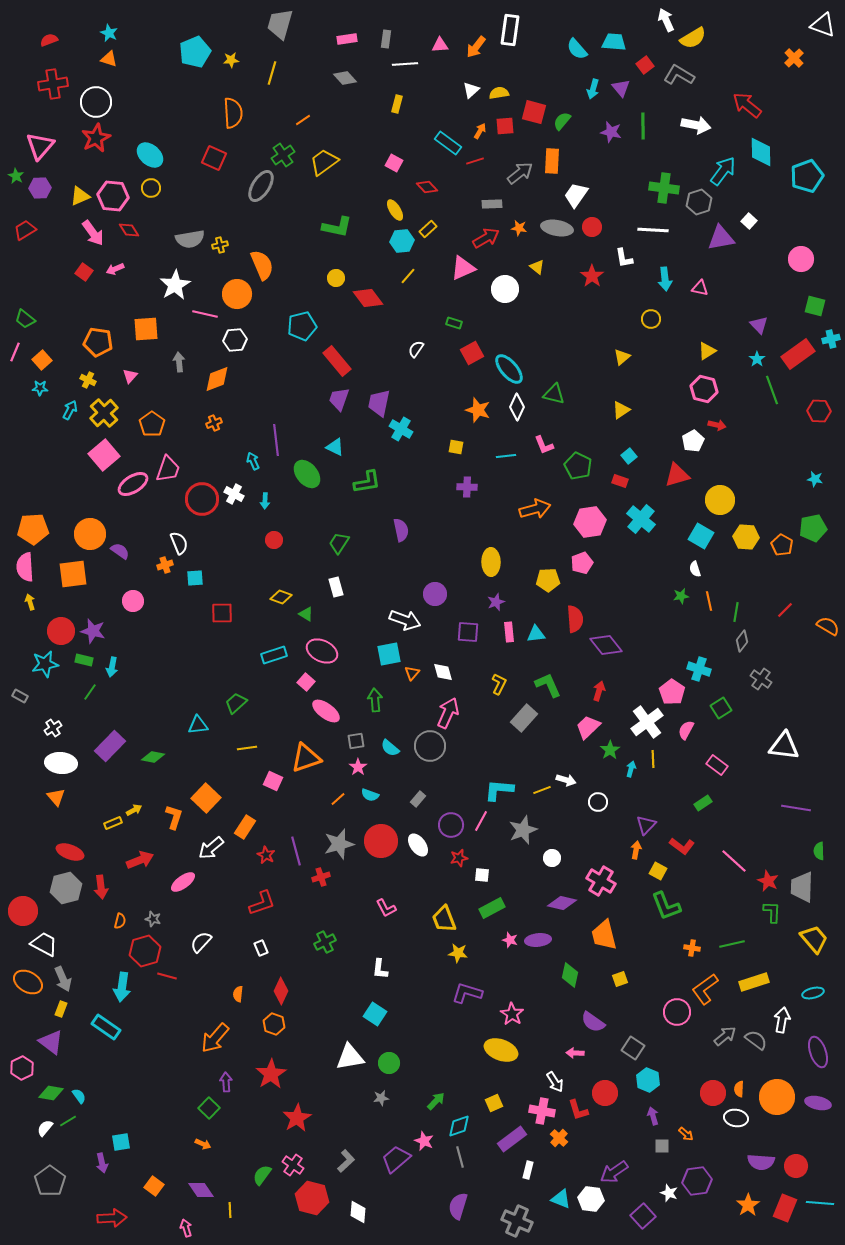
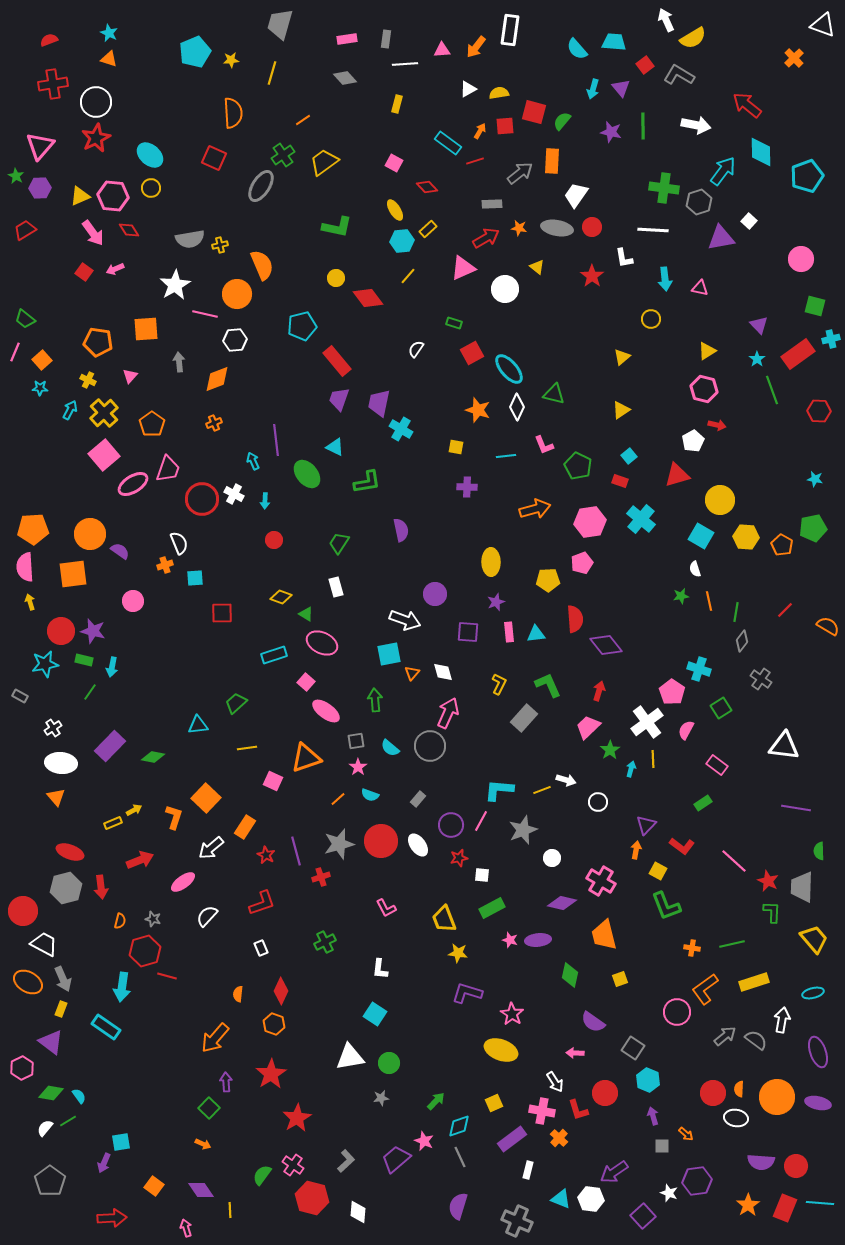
pink triangle at (440, 45): moved 2 px right, 5 px down
white triangle at (471, 90): moved 3 px left, 1 px up; rotated 12 degrees clockwise
pink ellipse at (322, 651): moved 8 px up
white semicircle at (201, 942): moved 6 px right, 26 px up
gray line at (460, 1157): rotated 10 degrees counterclockwise
purple arrow at (102, 1163): moved 2 px right; rotated 36 degrees clockwise
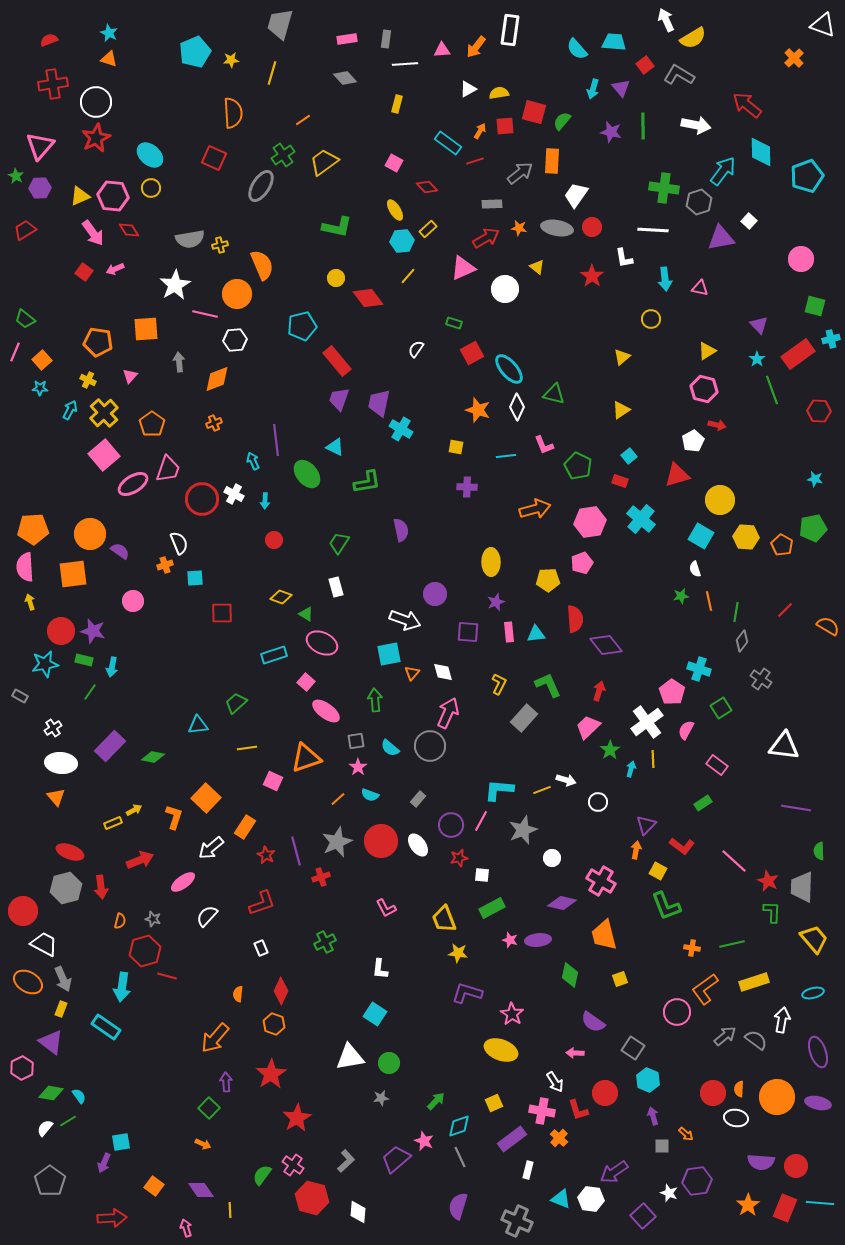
gray star at (339, 844): moved 2 px left, 2 px up; rotated 8 degrees counterclockwise
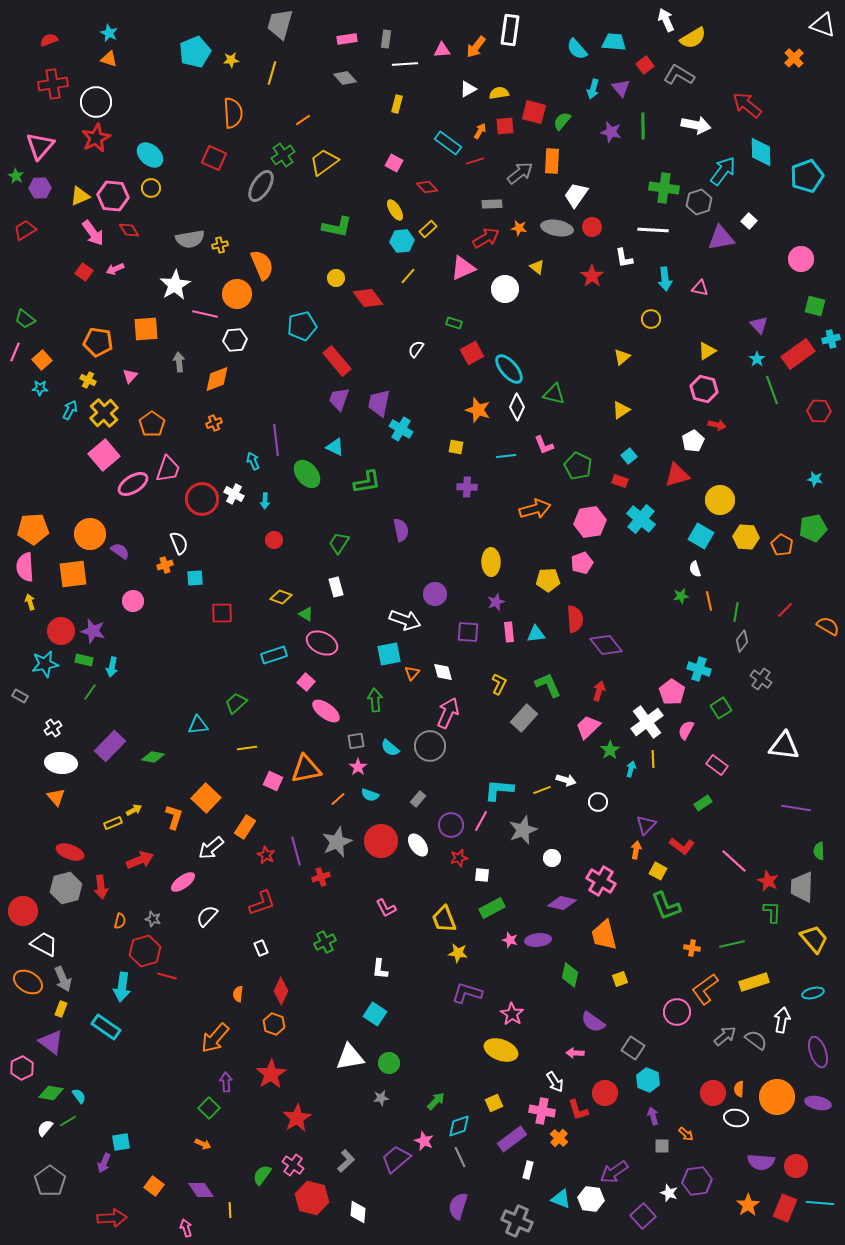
orange triangle at (306, 758): moved 11 px down; rotated 8 degrees clockwise
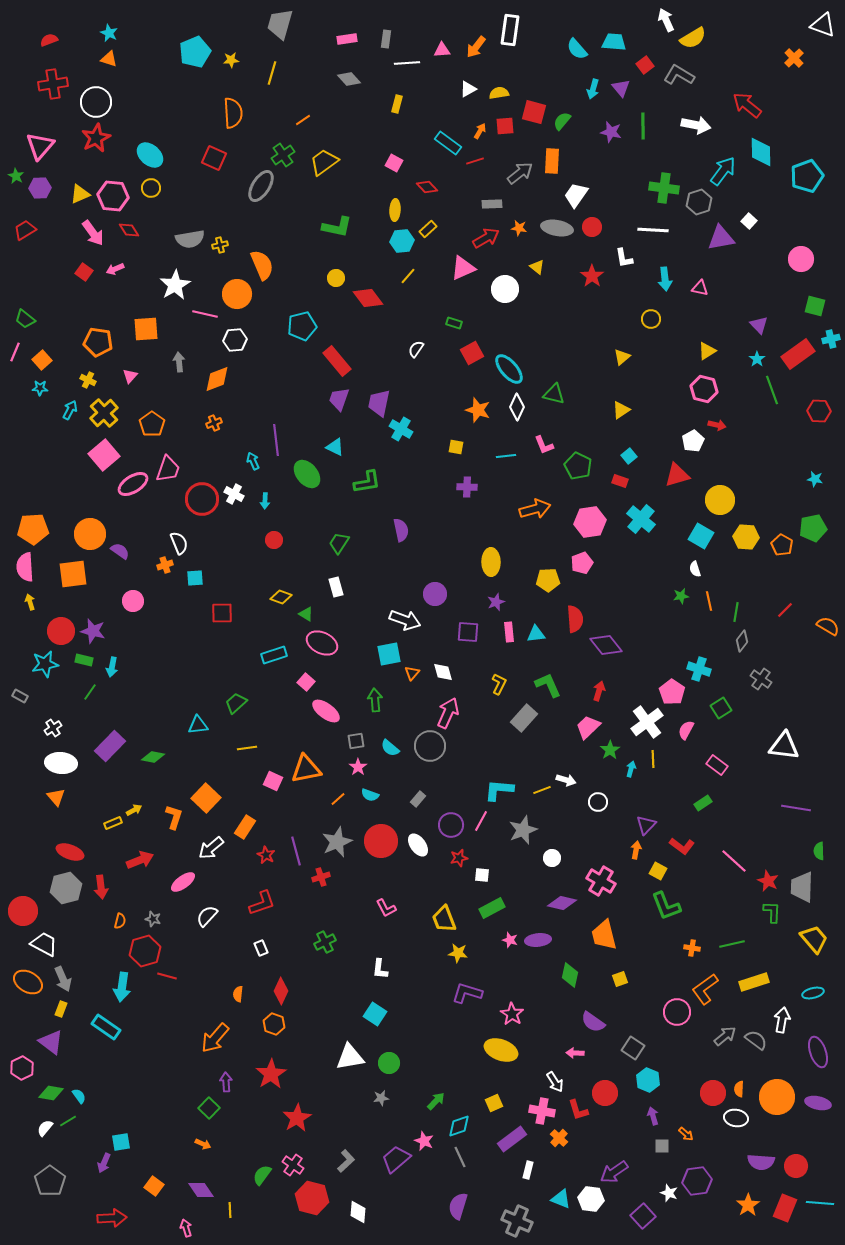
white line at (405, 64): moved 2 px right, 1 px up
gray diamond at (345, 78): moved 4 px right, 1 px down
yellow triangle at (80, 196): moved 2 px up
yellow ellipse at (395, 210): rotated 35 degrees clockwise
